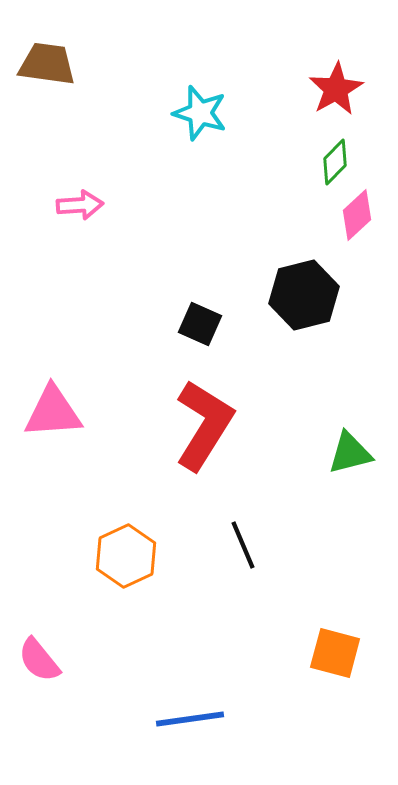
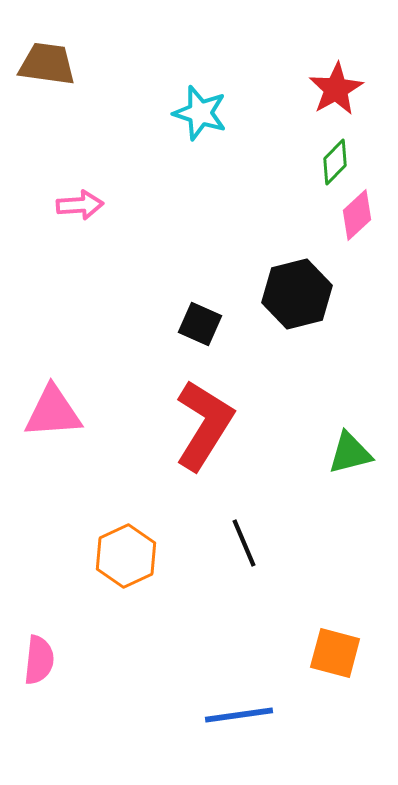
black hexagon: moved 7 px left, 1 px up
black line: moved 1 px right, 2 px up
pink semicircle: rotated 135 degrees counterclockwise
blue line: moved 49 px right, 4 px up
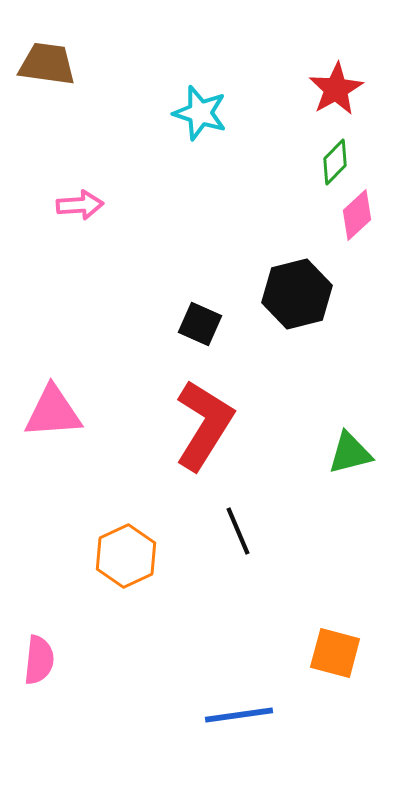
black line: moved 6 px left, 12 px up
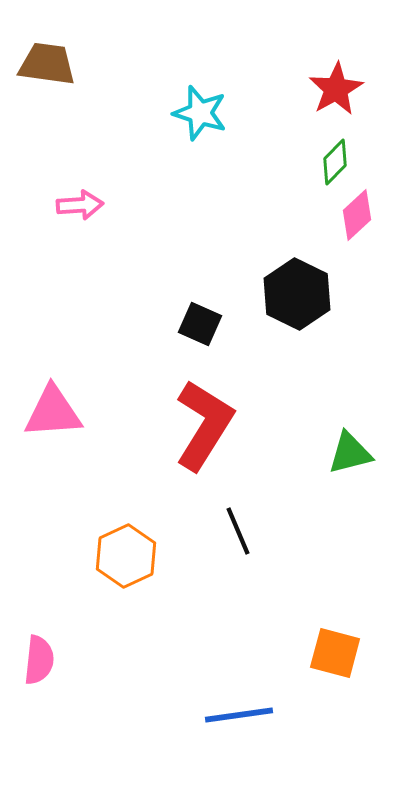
black hexagon: rotated 20 degrees counterclockwise
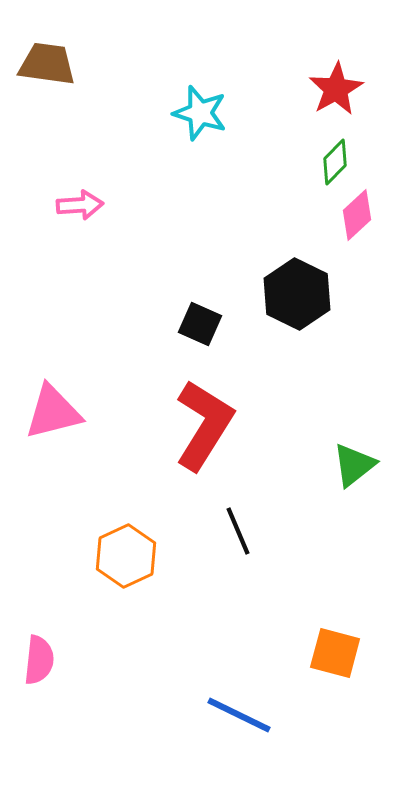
pink triangle: rotated 10 degrees counterclockwise
green triangle: moved 4 px right, 12 px down; rotated 24 degrees counterclockwise
blue line: rotated 34 degrees clockwise
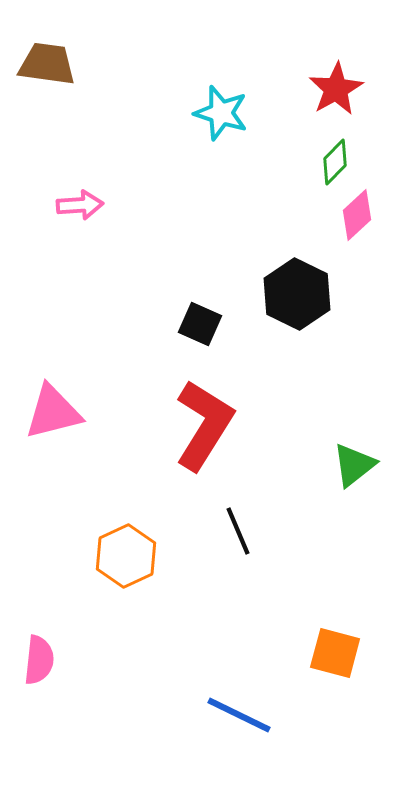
cyan star: moved 21 px right
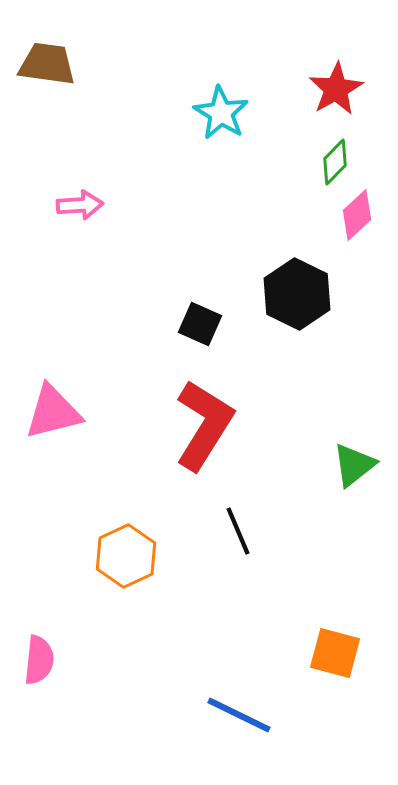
cyan star: rotated 14 degrees clockwise
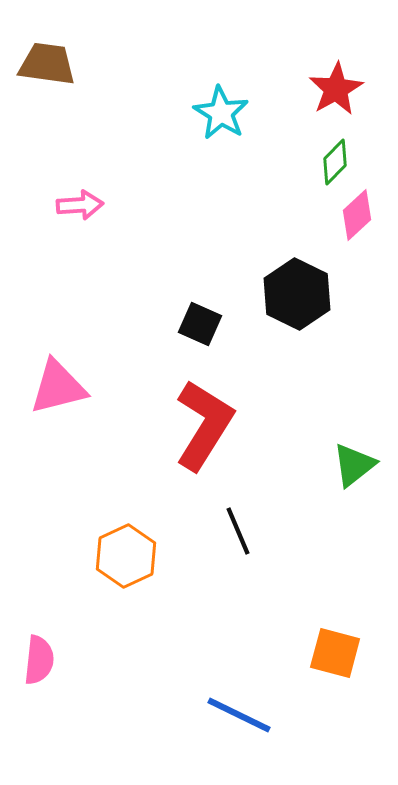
pink triangle: moved 5 px right, 25 px up
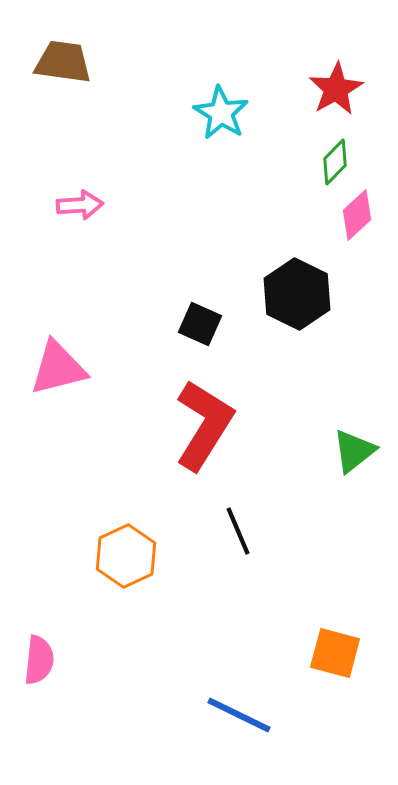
brown trapezoid: moved 16 px right, 2 px up
pink triangle: moved 19 px up
green triangle: moved 14 px up
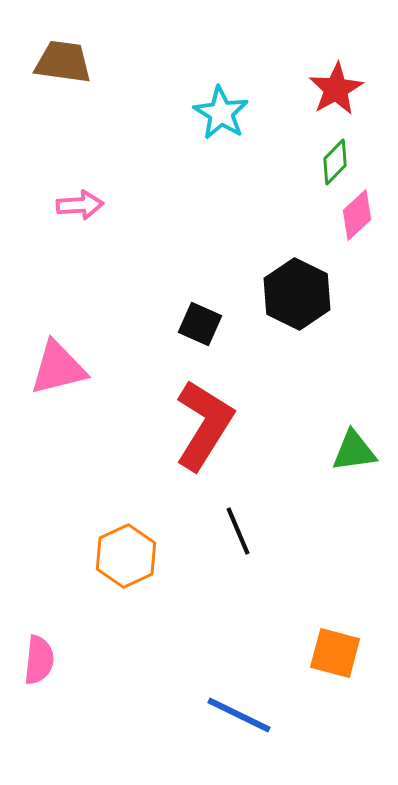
green triangle: rotated 30 degrees clockwise
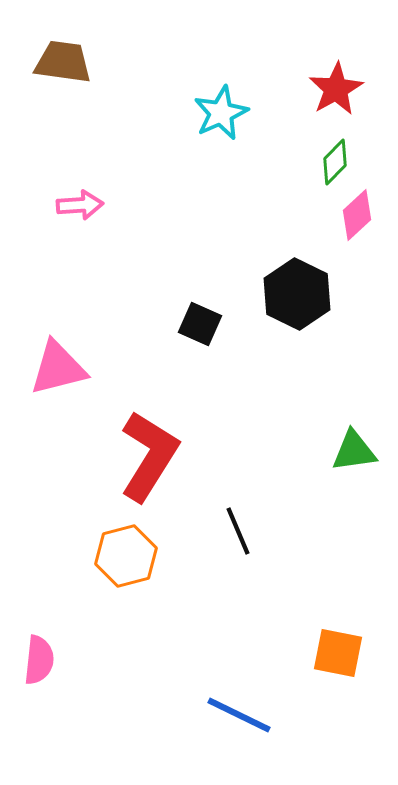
cyan star: rotated 16 degrees clockwise
red L-shape: moved 55 px left, 31 px down
orange hexagon: rotated 10 degrees clockwise
orange square: moved 3 px right; rotated 4 degrees counterclockwise
